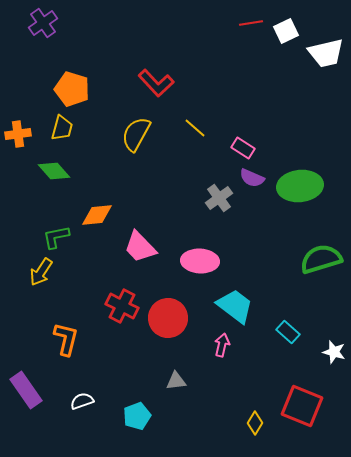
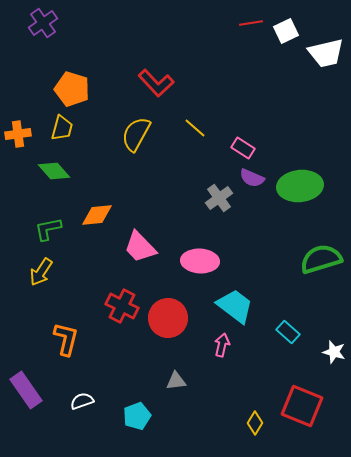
green L-shape: moved 8 px left, 8 px up
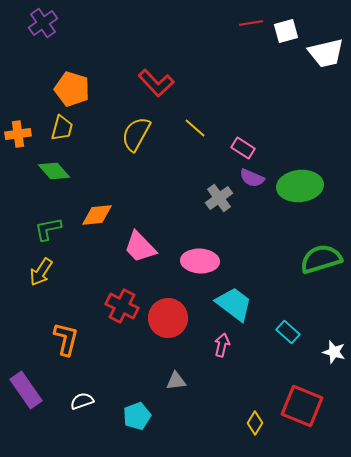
white square: rotated 10 degrees clockwise
cyan trapezoid: moved 1 px left, 2 px up
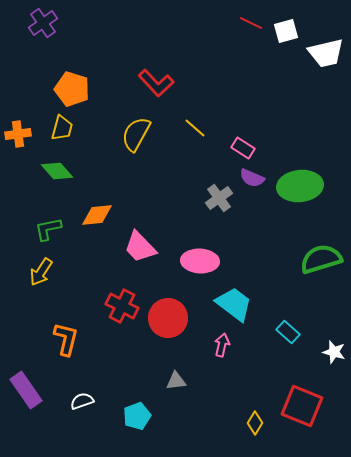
red line: rotated 35 degrees clockwise
green diamond: moved 3 px right
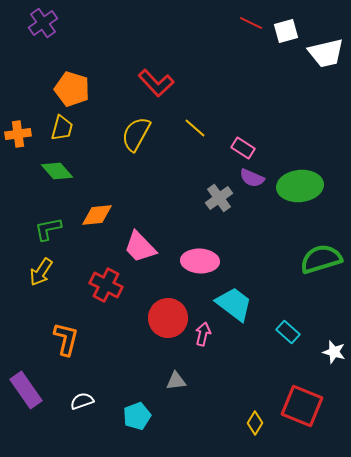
red cross: moved 16 px left, 21 px up
pink arrow: moved 19 px left, 11 px up
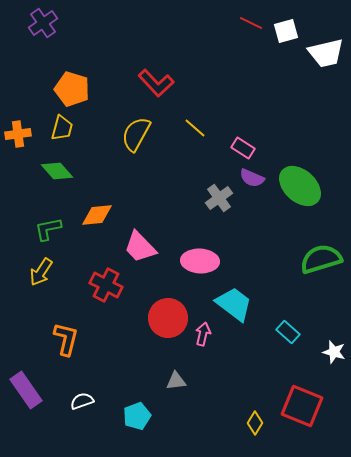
green ellipse: rotated 48 degrees clockwise
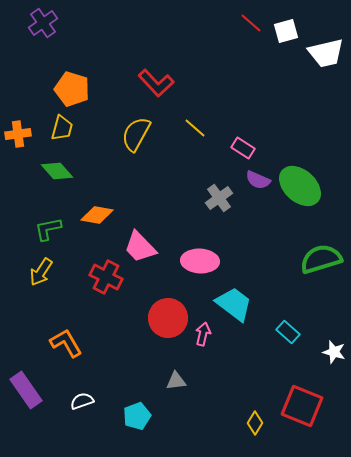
red line: rotated 15 degrees clockwise
purple semicircle: moved 6 px right, 2 px down
orange diamond: rotated 16 degrees clockwise
red cross: moved 8 px up
orange L-shape: moved 4 px down; rotated 44 degrees counterclockwise
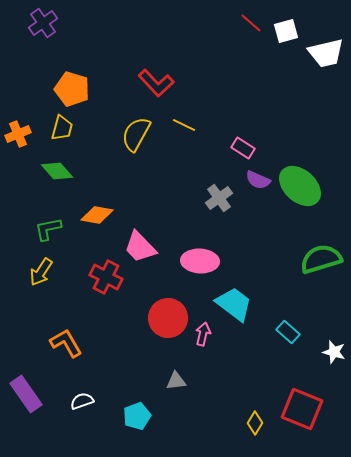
yellow line: moved 11 px left, 3 px up; rotated 15 degrees counterclockwise
orange cross: rotated 15 degrees counterclockwise
purple rectangle: moved 4 px down
red square: moved 3 px down
